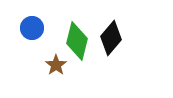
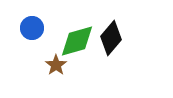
green diamond: rotated 60 degrees clockwise
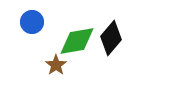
blue circle: moved 6 px up
green diamond: rotated 6 degrees clockwise
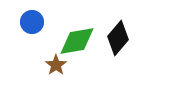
black diamond: moved 7 px right
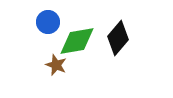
blue circle: moved 16 px right
brown star: rotated 15 degrees counterclockwise
